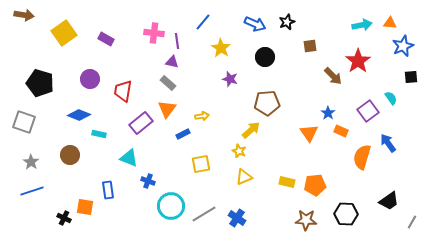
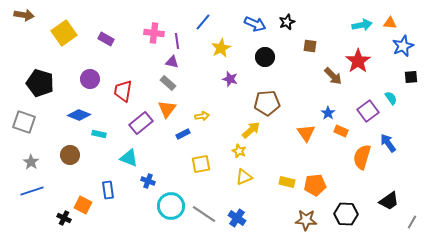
brown square at (310, 46): rotated 16 degrees clockwise
yellow star at (221, 48): rotated 12 degrees clockwise
orange triangle at (309, 133): moved 3 px left
orange square at (85, 207): moved 2 px left, 2 px up; rotated 18 degrees clockwise
gray line at (204, 214): rotated 65 degrees clockwise
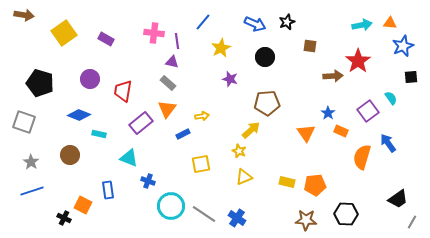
brown arrow at (333, 76): rotated 48 degrees counterclockwise
black trapezoid at (389, 201): moved 9 px right, 2 px up
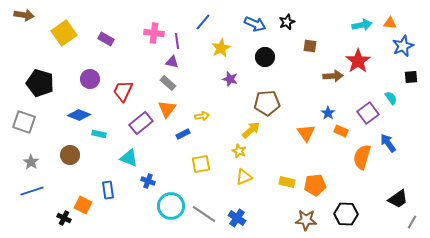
red trapezoid at (123, 91): rotated 15 degrees clockwise
purple square at (368, 111): moved 2 px down
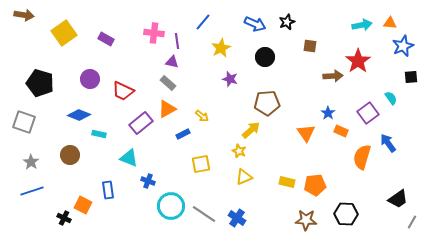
red trapezoid at (123, 91): rotated 90 degrees counterclockwise
orange triangle at (167, 109): rotated 24 degrees clockwise
yellow arrow at (202, 116): rotated 48 degrees clockwise
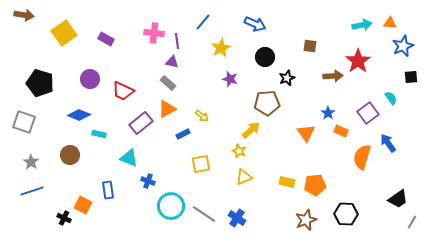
black star at (287, 22): moved 56 px down
brown star at (306, 220): rotated 25 degrees counterclockwise
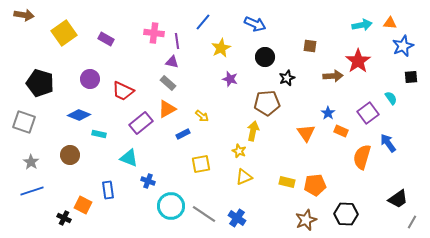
yellow arrow at (251, 130): moved 2 px right, 1 px down; rotated 36 degrees counterclockwise
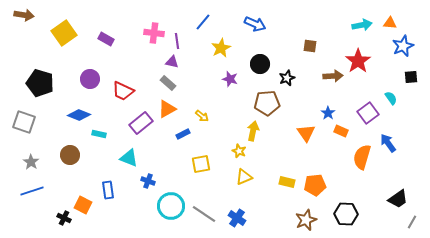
black circle at (265, 57): moved 5 px left, 7 px down
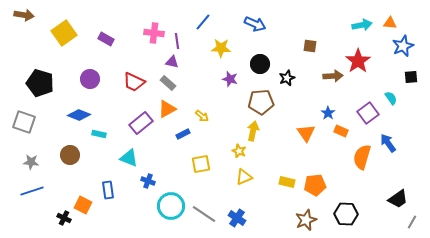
yellow star at (221, 48): rotated 30 degrees clockwise
red trapezoid at (123, 91): moved 11 px right, 9 px up
brown pentagon at (267, 103): moved 6 px left, 1 px up
gray star at (31, 162): rotated 28 degrees counterclockwise
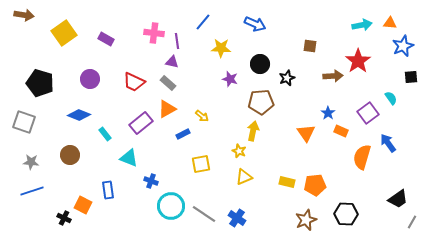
cyan rectangle at (99, 134): moved 6 px right; rotated 40 degrees clockwise
blue cross at (148, 181): moved 3 px right
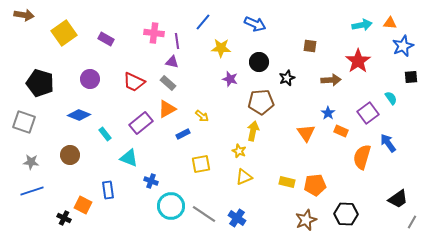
black circle at (260, 64): moved 1 px left, 2 px up
brown arrow at (333, 76): moved 2 px left, 4 px down
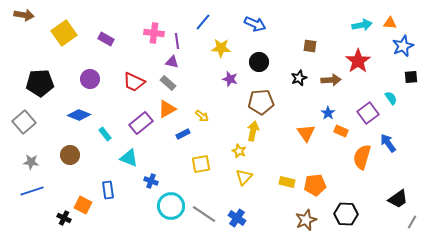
black star at (287, 78): moved 12 px right
black pentagon at (40, 83): rotated 20 degrees counterclockwise
gray square at (24, 122): rotated 30 degrees clockwise
yellow triangle at (244, 177): rotated 24 degrees counterclockwise
